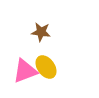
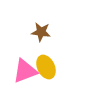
yellow ellipse: rotated 10 degrees clockwise
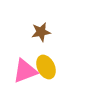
brown star: rotated 18 degrees counterclockwise
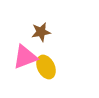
pink triangle: moved 14 px up
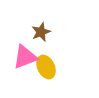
brown star: rotated 12 degrees counterclockwise
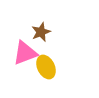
pink triangle: moved 4 px up
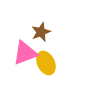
yellow ellipse: moved 4 px up
